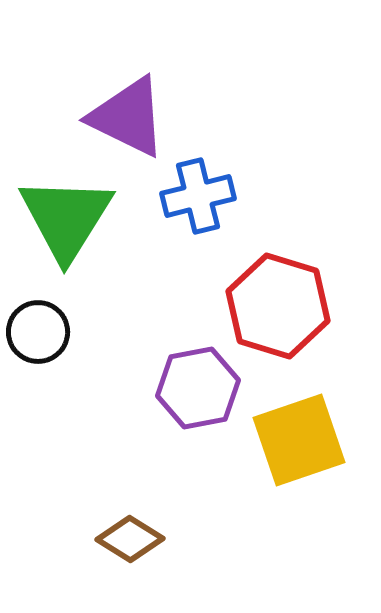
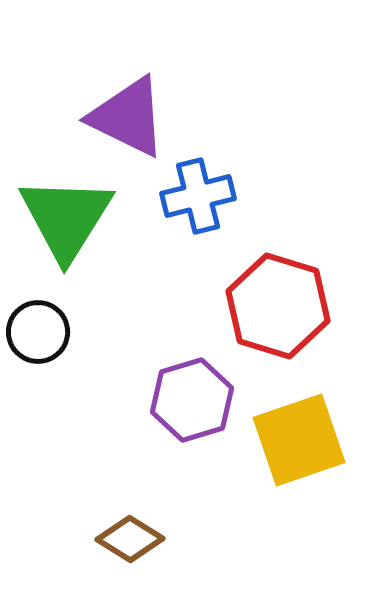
purple hexagon: moved 6 px left, 12 px down; rotated 6 degrees counterclockwise
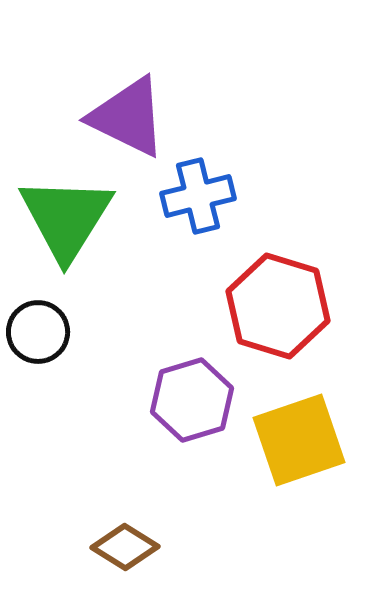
brown diamond: moved 5 px left, 8 px down
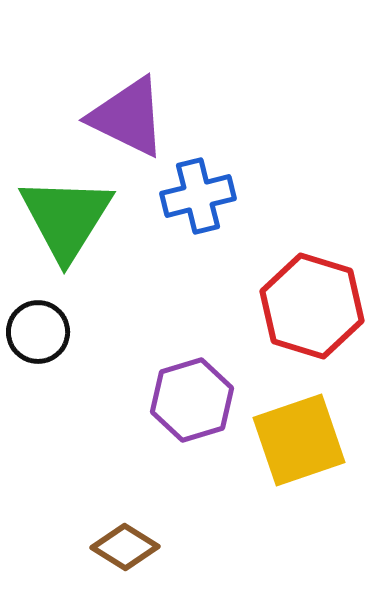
red hexagon: moved 34 px right
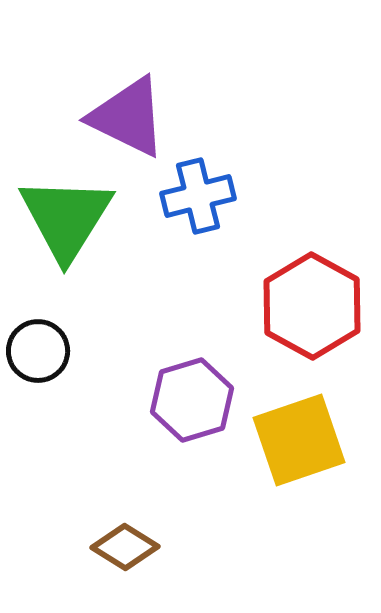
red hexagon: rotated 12 degrees clockwise
black circle: moved 19 px down
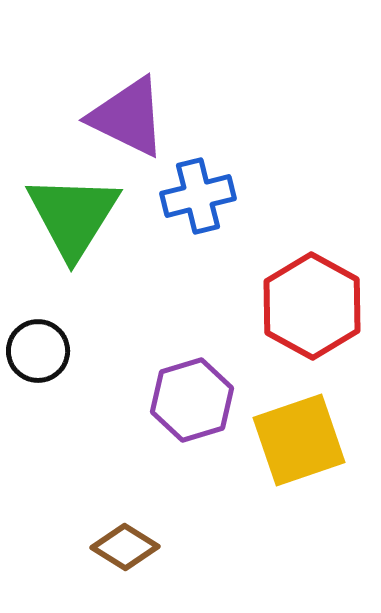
green triangle: moved 7 px right, 2 px up
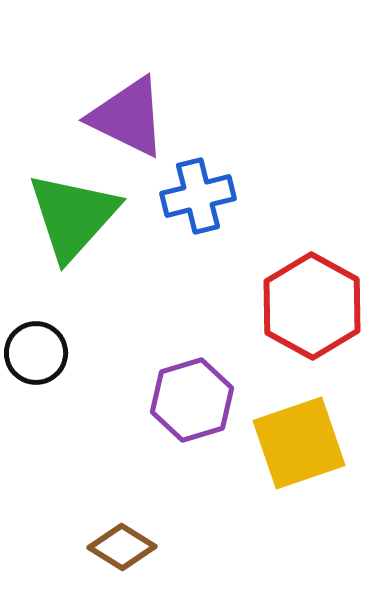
green triangle: rotated 10 degrees clockwise
black circle: moved 2 px left, 2 px down
yellow square: moved 3 px down
brown diamond: moved 3 px left
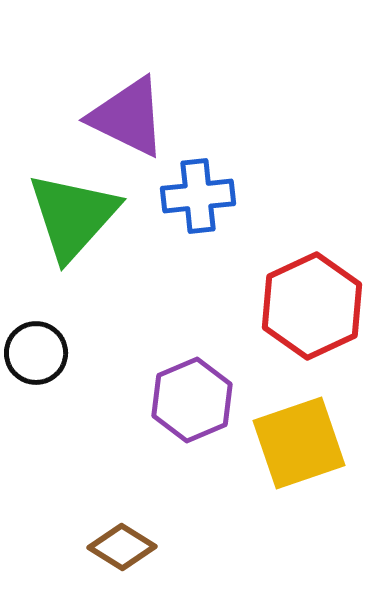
blue cross: rotated 8 degrees clockwise
red hexagon: rotated 6 degrees clockwise
purple hexagon: rotated 6 degrees counterclockwise
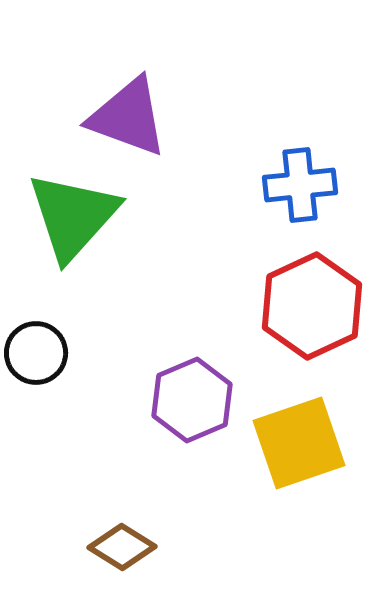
purple triangle: rotated 6 degrees counterclockwise
blue cross: moved 102 px right, 11 px up
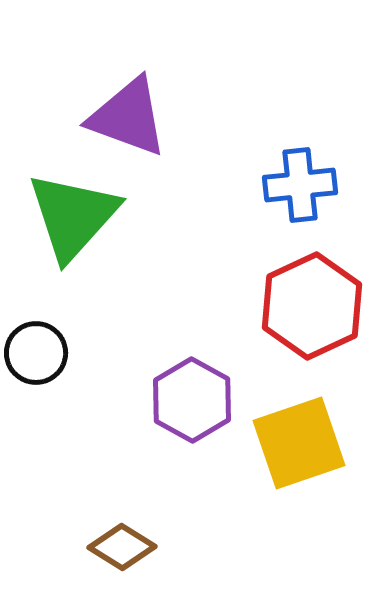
purple hexagon: rotated 8 degrees counterclockwise
